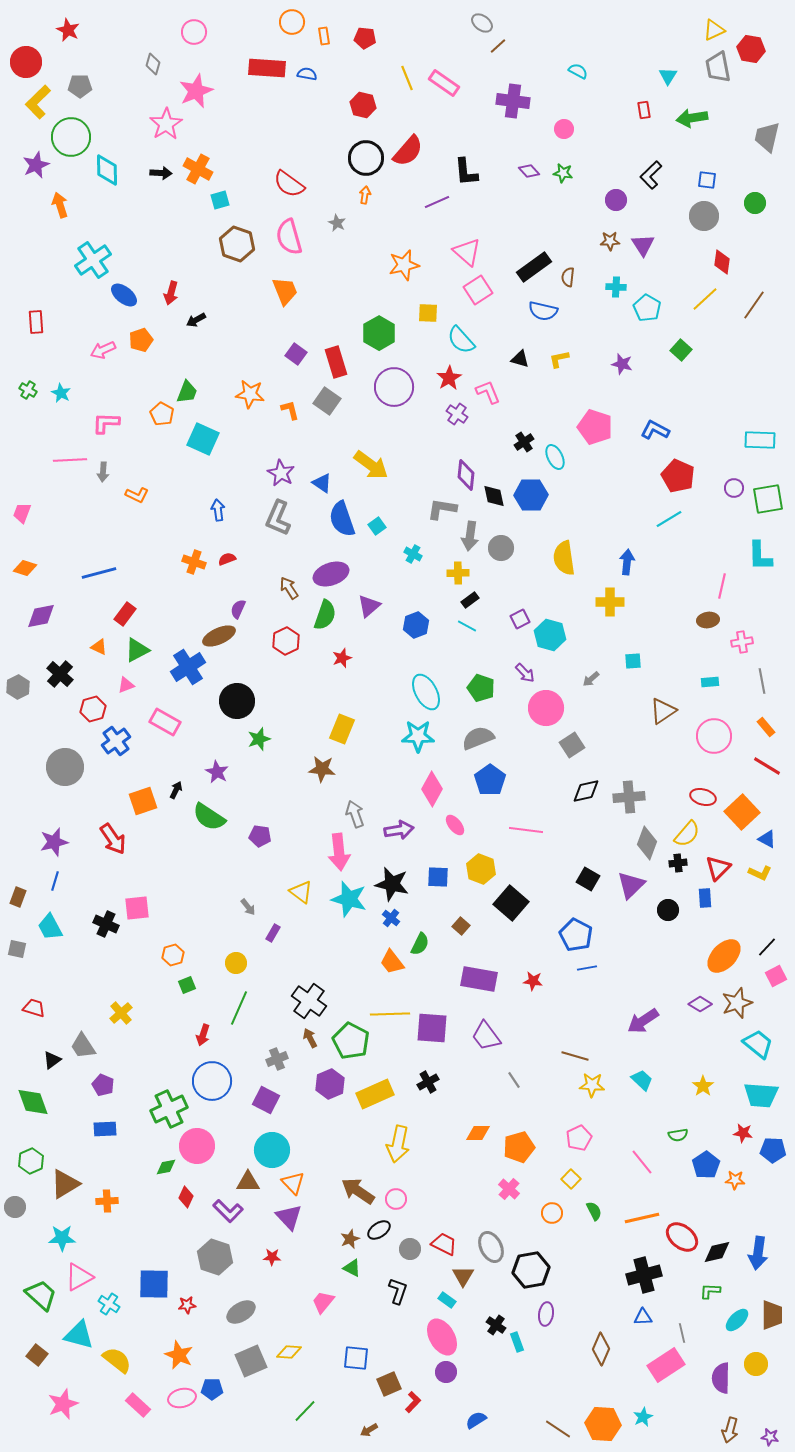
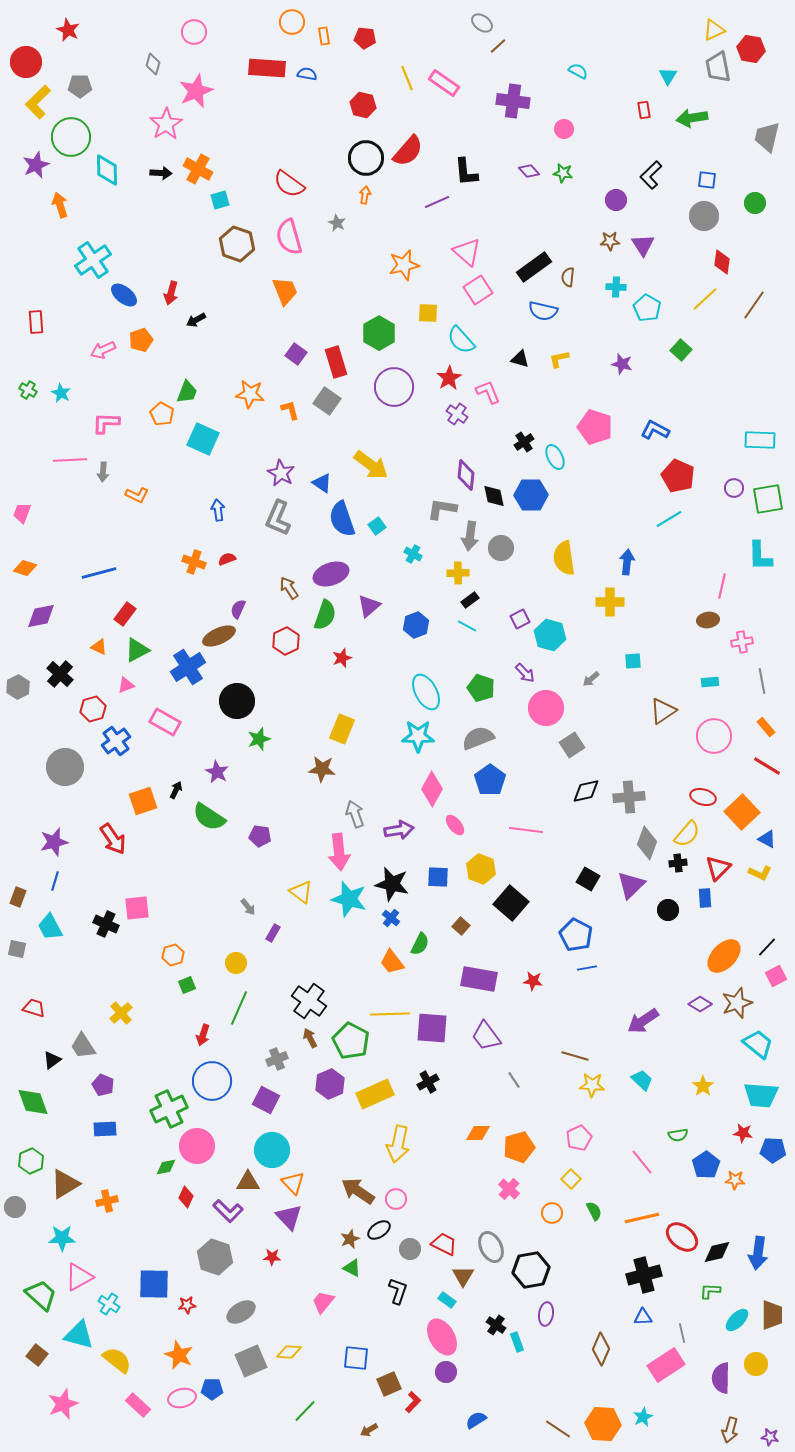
orange cross at (107, 1201): rotated 10 degrees counterclockwise
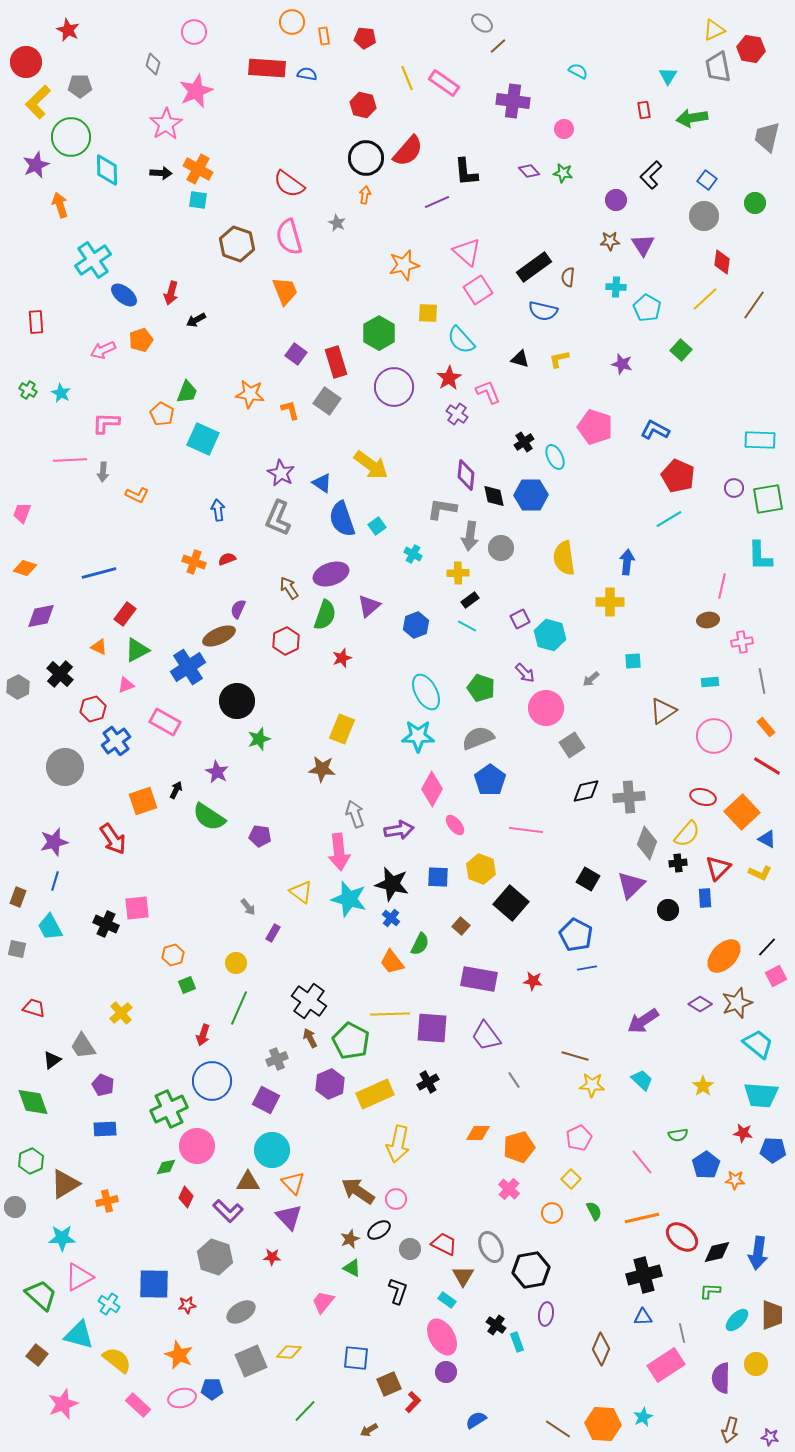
blue square at (707, 180): rotated 30 degrees clockwise
cyan square at (220, 200): moved 22 px left; rotated 24 degrees clockwise
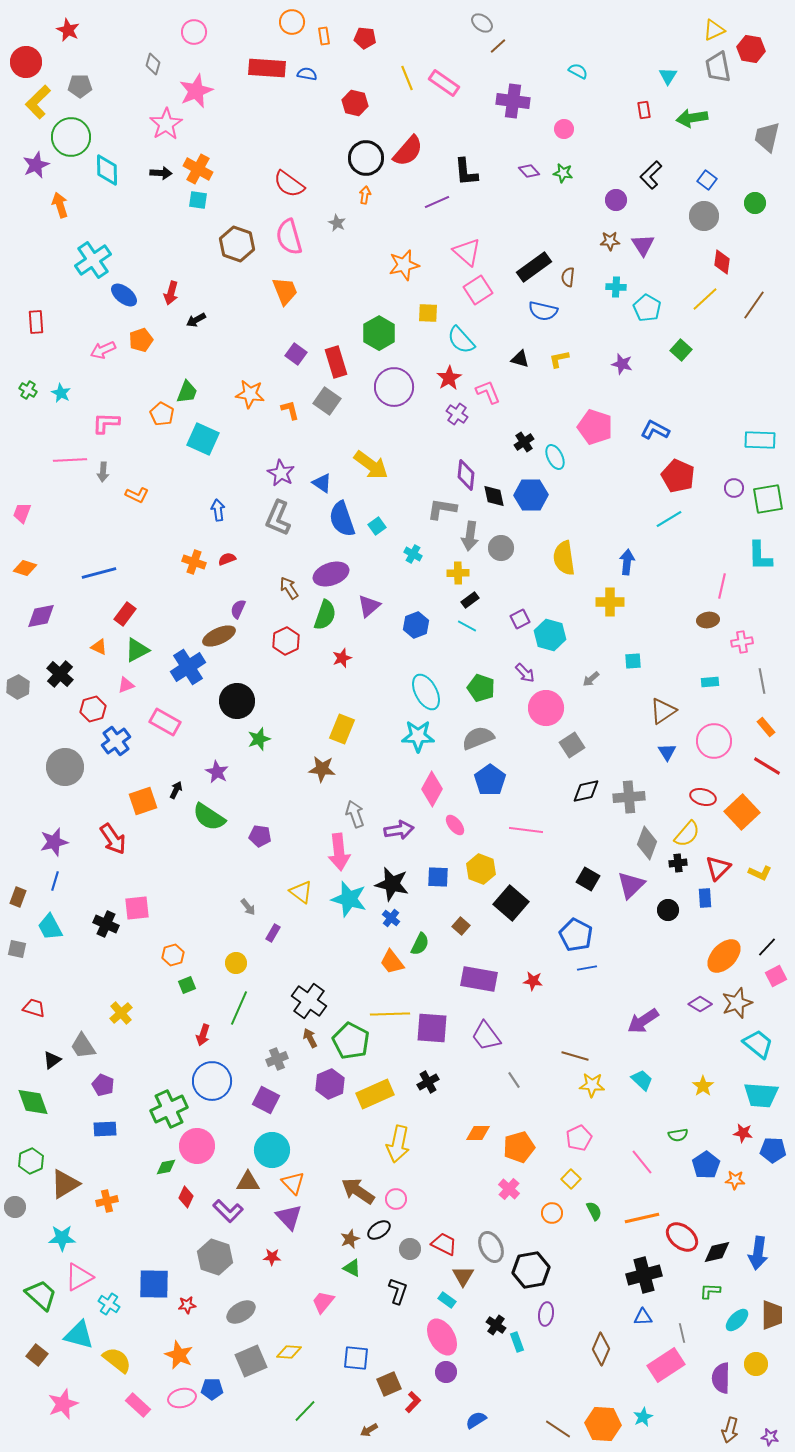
red hexagon at (363, 105): moved 8 px left, 2 px up
pink circle at (714, 736): moved 5 px down
blue triangle at (767, 839): moved 100 px left, 87 px up; rotated 30 degrees clockwise
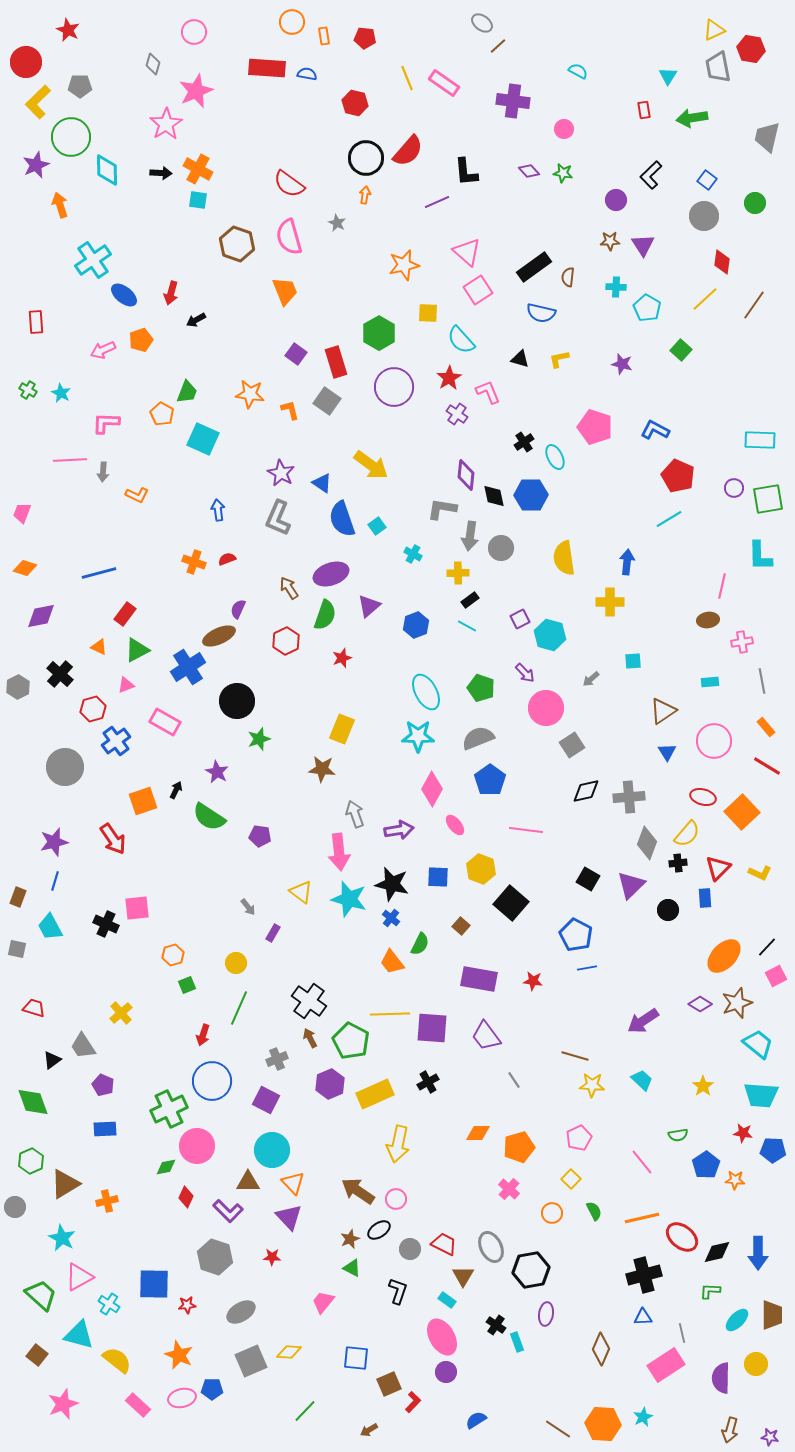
blue semicircle at (543, 311): moved 2 px left, 2 px down
cyan star at (62, 1238): rotated 28 degrees clockwise
blue arrow at (758, 1253): rotated 8 degrees counterclockwise
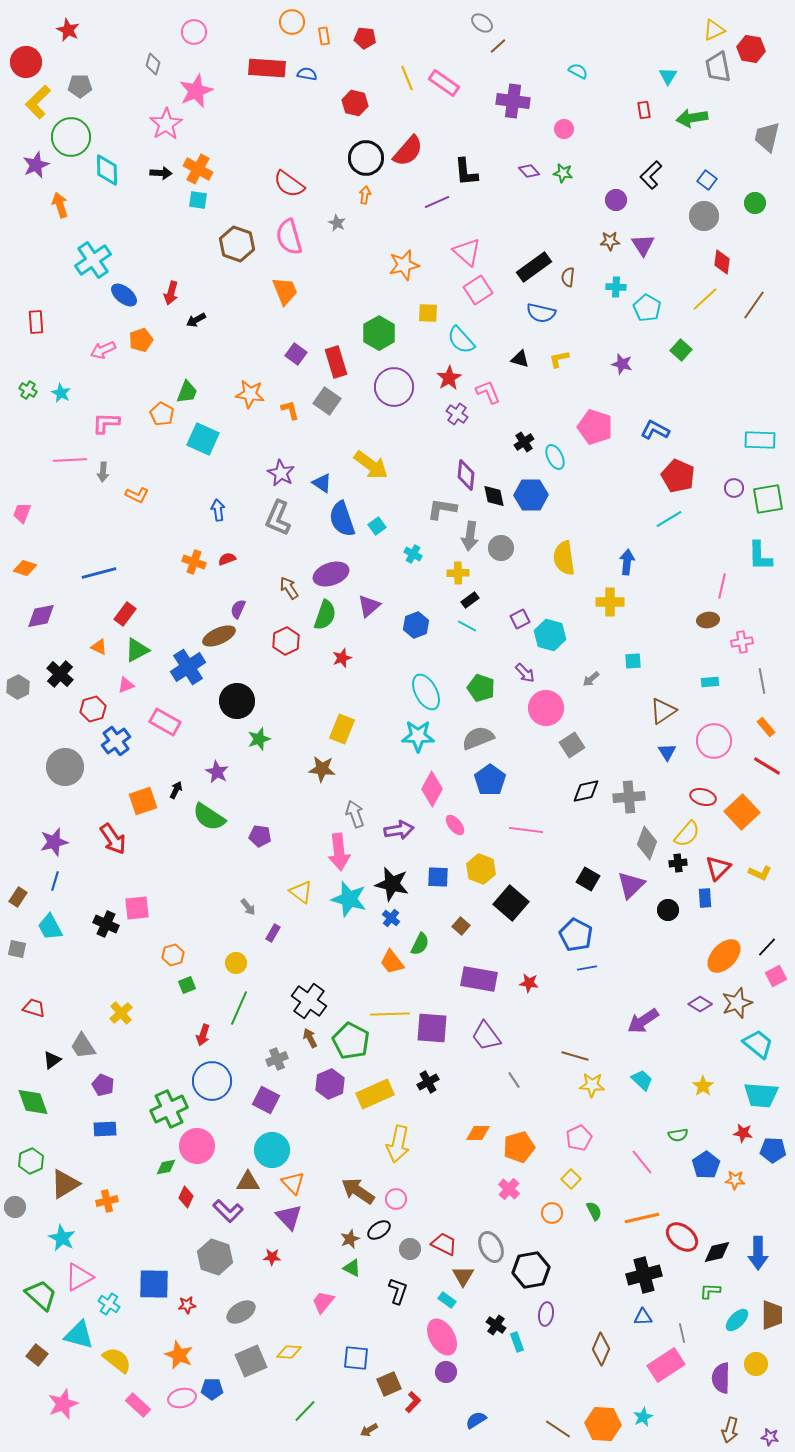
brown rectangle at (18, 897): rotated 12 degrees clockwise
red star at (533, 981): moved 4 px left, 2 px down
